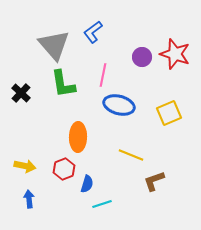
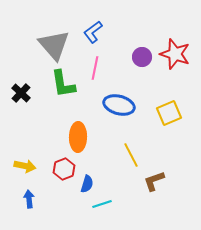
pink line: moved 8 px left, 7 px up
yellow line: rotated 40 degrees clockwise
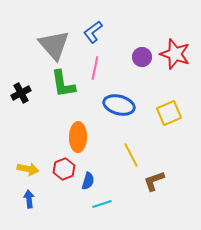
black cross: rotated 18 degrees clockwise
yellow arrow: moved 3 px right, 3 px down
blue semicircle: moved 1 px right, 3 px up
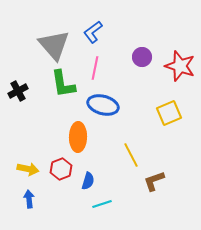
red star: moved 5 px right, 12 px down
black cross: moved 3 px left, 2 px up
blue ellipse: moved 16 px left
red hexagon: moved 3 px left
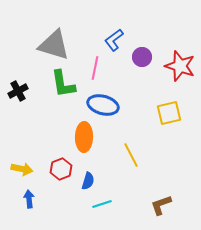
blue L-shape: moved 21 px right, 8 px down
gray triangle: rotated 32 degrees counterclockwise
yellow square: rotated 10 degrees clockwise
orange ellipse: moved 6 px right
yellow arrow: moved 6 px left
brown L-shape: moved 7 px right, 24 px down
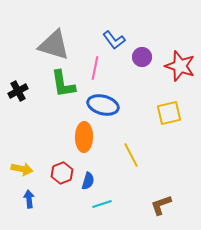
blue L-shape: rotated 90 degrees counterclockwise
red hexagon: moved 1 px right, 4 px down
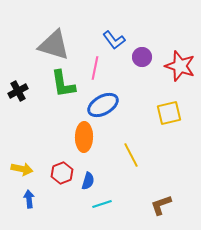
blue ellipse: rotated 44 degrees counterclockwise
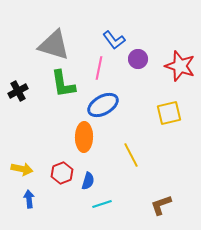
purple circle: moved 4 px left, 2 px down
pink line: moved 4 px right
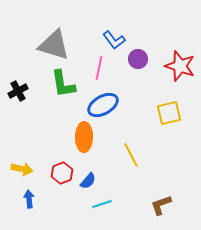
blue semicircle: rotated 24 degrees clockwise
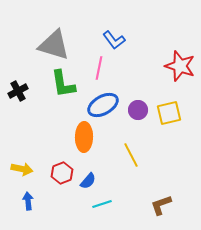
purple circle: moved 51 px down
blue arrow: moved 1 px left, 2 px down
